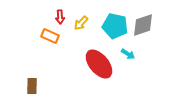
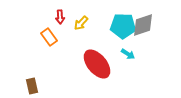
cyan pentagon: moved 8 px right; rotated 10 degrees counterclockwise
orange rectangle: moved 1 px left, 1 px down; rotated 30 degrees clockwise
red ellipse: moved 2 px left
brown rectangle: rotated 14 degrees counterclockwise
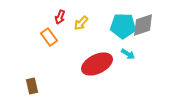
red arrow: rotated 24 degrees clockwise
red ellipse: rotated 76 degrees counterclockwise
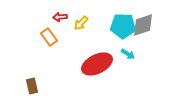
red arrow: rotated 64 degrees clockwise
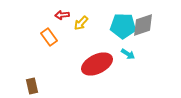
red arrow: moved 2 px right, 2 px up
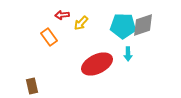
cyan arrow: rotated 56 degrees clockwise
